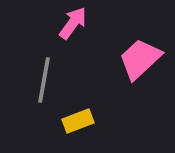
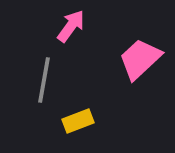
pink arrow: moved 2 px left, 3 px down
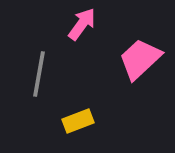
pink arrow: moved 11 px right, 2 px up
gray line: moved 5 px left, 6 px up
